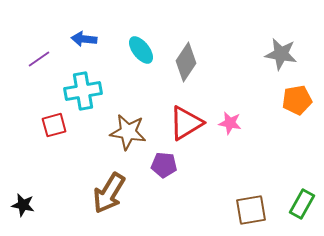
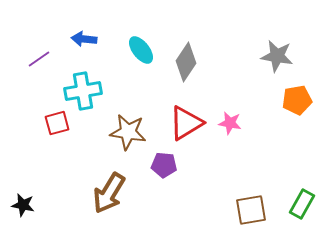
gray star: moved 4 px left, 2 px down
red square: moved 3 px right, 2 px up
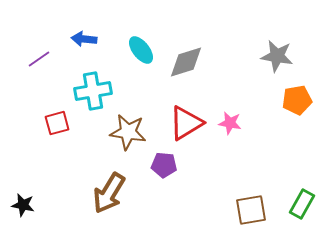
gray diamond: rotated 39 degrees clockwise
cyan cross: moved 10 px right
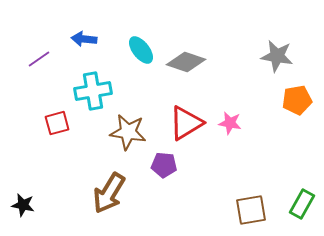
gray diamond: rotated 36 degrees clockwise
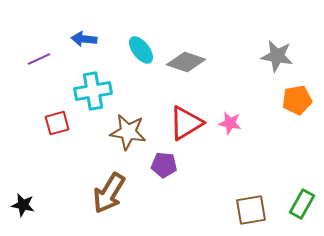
purple line: rotated 10 degrees clockwise
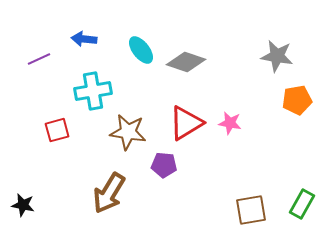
red square: moved 7 px down
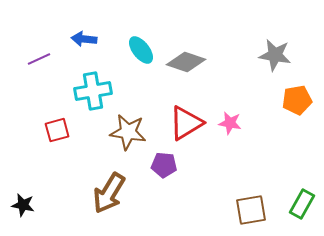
gray star: moved 2 px left, 1 px up
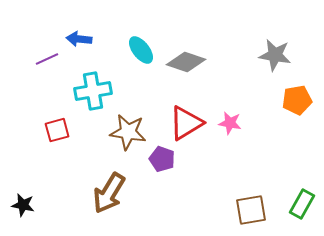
blue arrow: moved 5 px left
purple line: moved 8 px right
purple pentagon: moved 2 px left, 6 px up; rotated 15 degrees clockwise
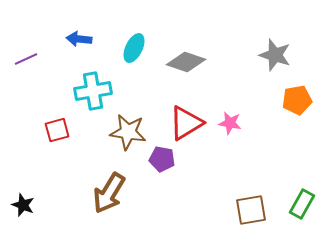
cyan ellipse: moved 7 px left, 2 px up; rotated 64 degrees clockwise
gray star: rotated 8 degrees clockwise
purple line: moved 21 px left
purple pentagon: rotated 10 degrees counterclockwise
black star: rotated 10 degrees clockwise
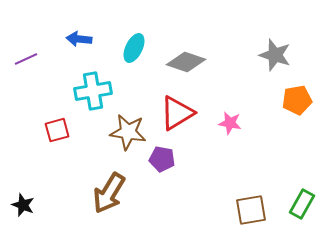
red triangle: moved 9 px left, 10 px up
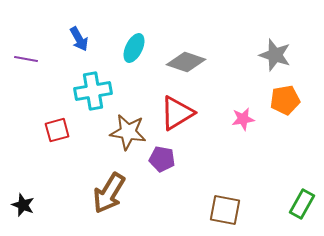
blue arrow: rotated 125 degrees counterclockwise
purple line: rotated 35 degrees clockwise
orange pentagon: moved 12 px left
pink star: moved 13 px right, 4 px up; rotated 20 degrees counterclockwise
brown square: moved 26 px left; rotated 20 degrees clockwise
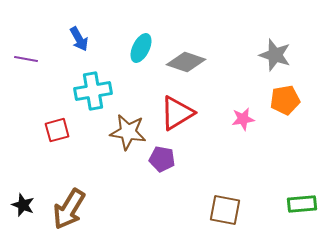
cyan ellipse: moved 7 px right
brown arrow: moved 40 px left, 16 px down
green rectangle: rotated 56 degrees clockwise
